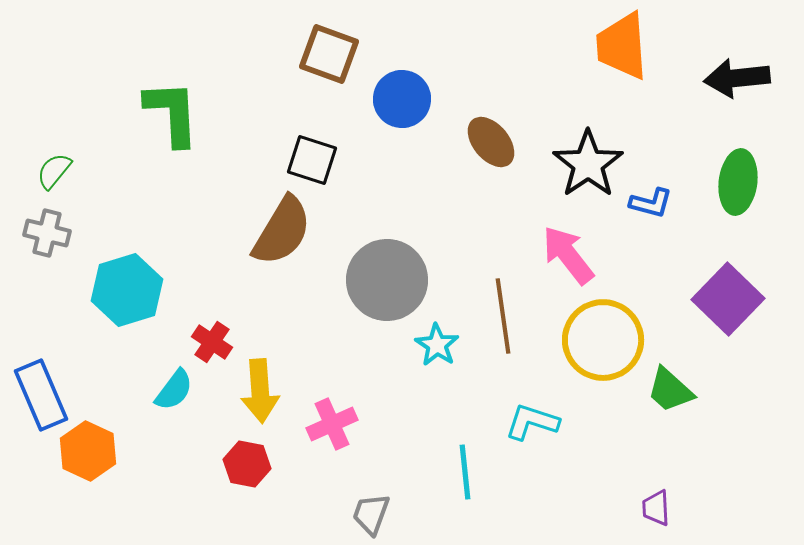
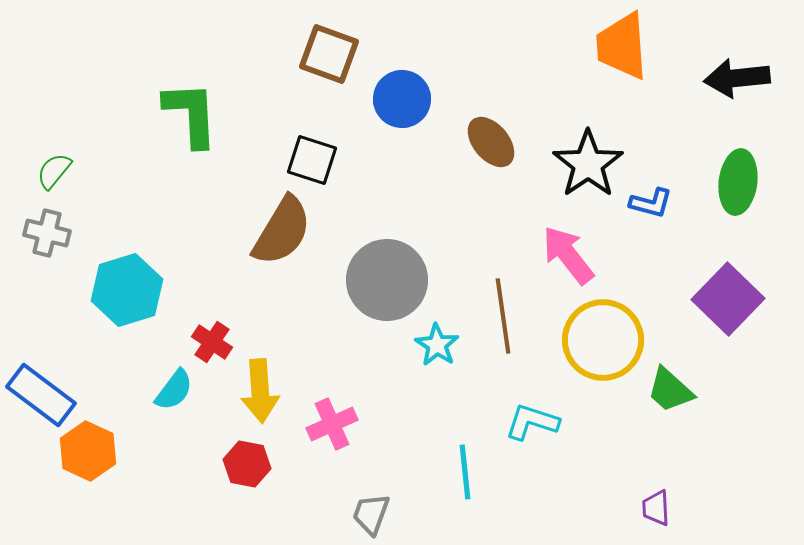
green L-shape: moved 19 px right, 1 px down
blue rectangle: rotated 30 degrees counterclockwise
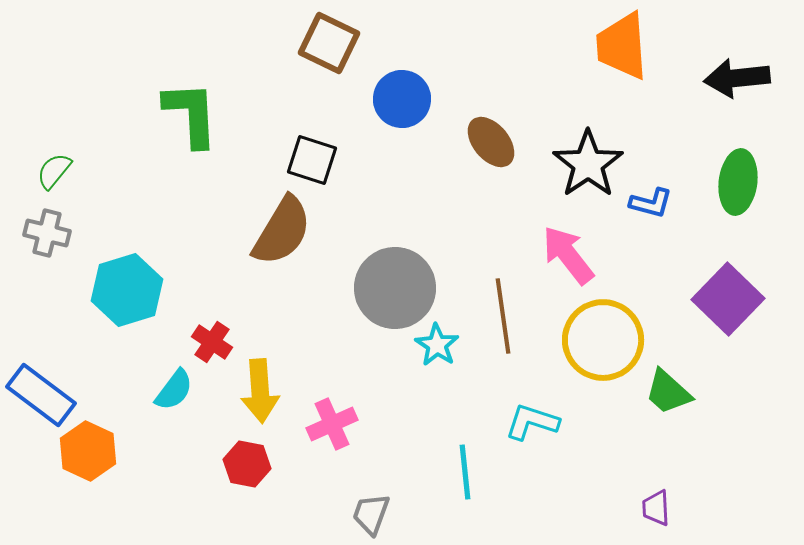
brown square: moved 11 px up; rotated 6 degrees clockwise
gray circle: moved 8 px right, 8 px down
green trapezoid: moved 2 px left, 2 px down
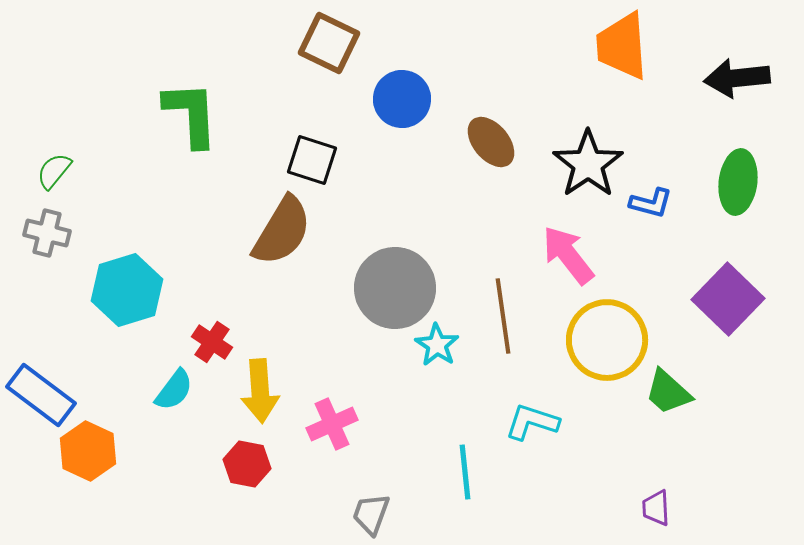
yellow circle: moved 4 px right
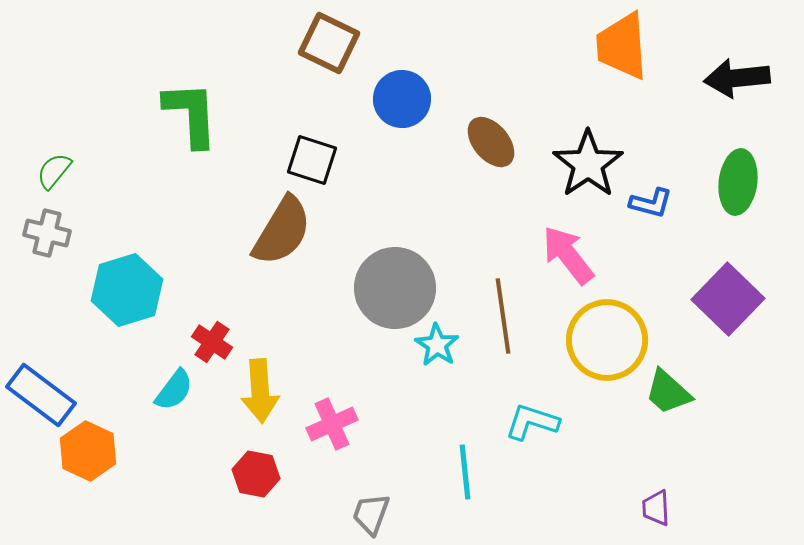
red hexagon: moved 9 px right, 10 px down
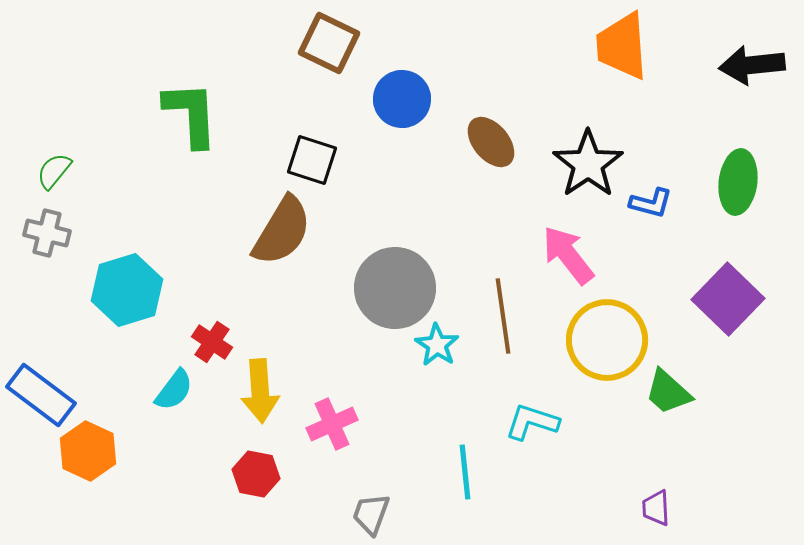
black arrow: moved 15 px right, 13 px up
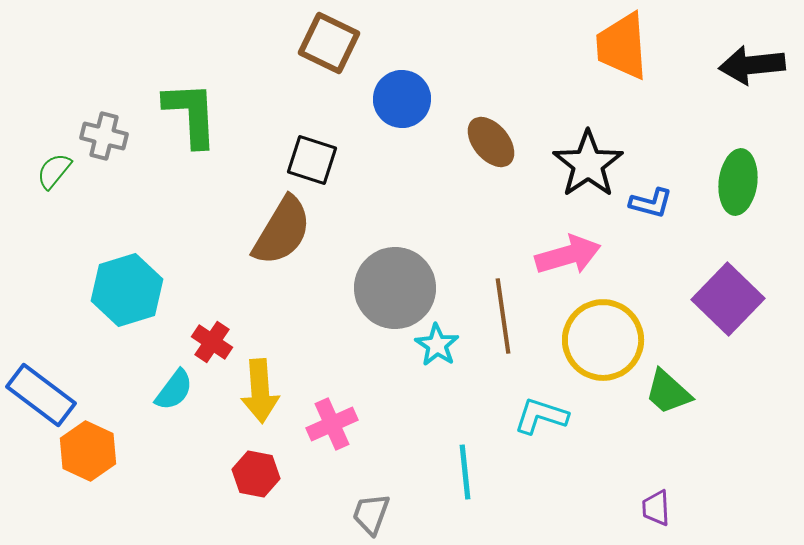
gray cross: moved 57 px right, 97 px up
pink arrow: rotated 112 degrees clockwise
yellow circle: moved 4 px left
cyan L-shape: moved 9 px right, 6 px up
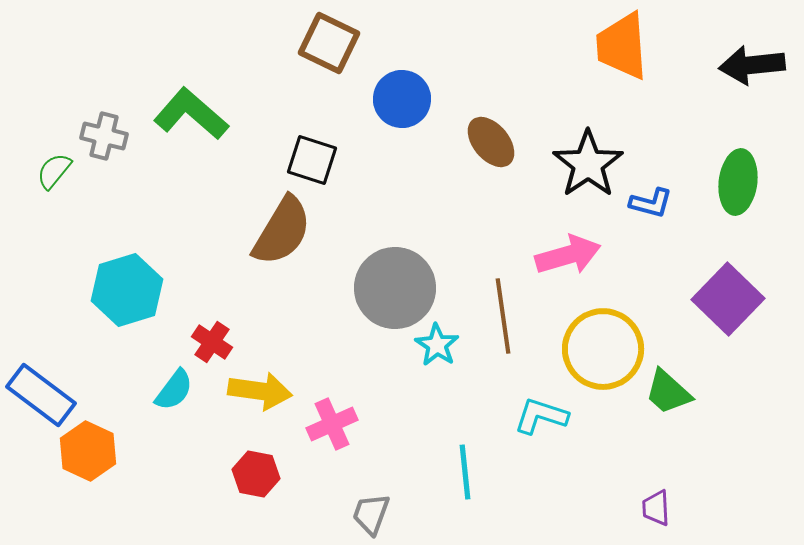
green L-shape: rotated 46 degrees counterclockwise
yellow circle: moved 9 px down
yellow arrow: rotated 78 degrees counterclockwise
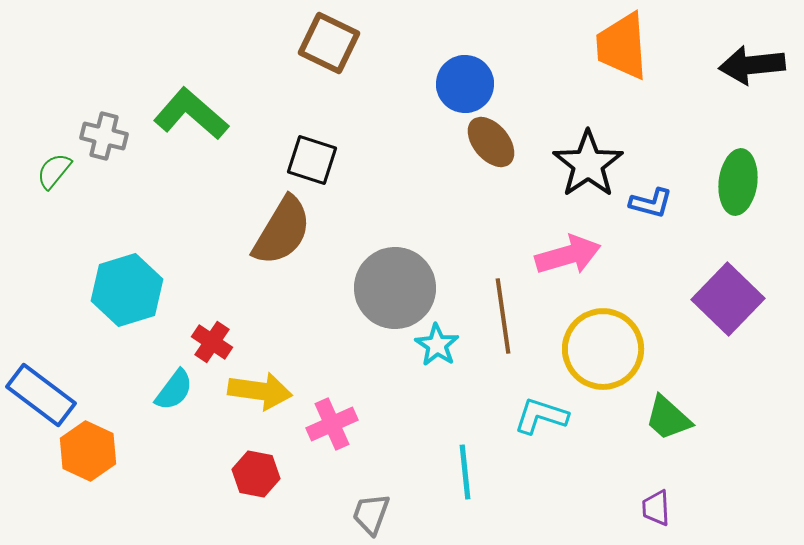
blue circle: moved 63 px right, 15 px up
green trapezoid: moved 26 px down
